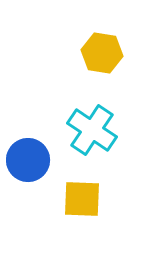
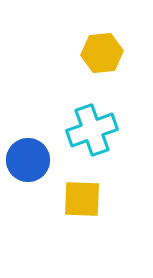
yellow hexagon: rotated 15 degrees counterclockwise
cyan cross: rotated 36 degrees clockwise
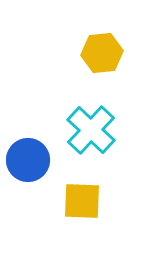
cyan cross: moved 1 px left; rotated 27 degrees counterclockwise
yellow square: moved 2 px down
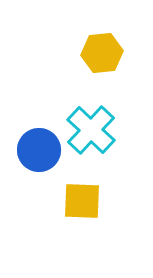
blue circle: moved 11 px right, 10 px up
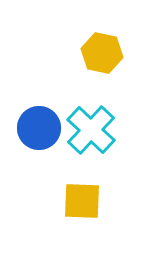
yellow hexagon: rotated 18 degrees clockwise
blue circle: moved 22 px up
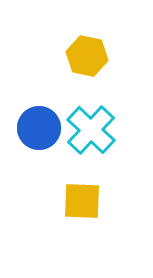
yellow hexagon: moved 15 px left, 3 px down
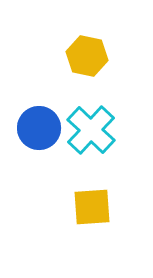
yellow square: moved 10 px right, 6 px down; rotated 6 degrees counterclockwise
